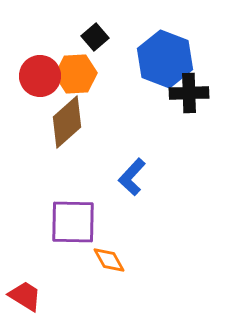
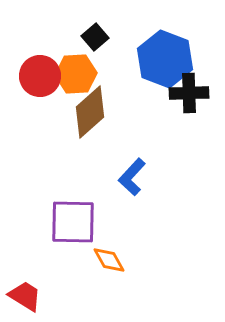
brown diamond: moved 23 px right, 10 px up
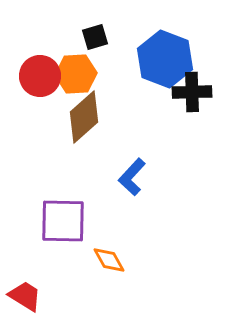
black square: rotated 24 degrees clockwise
black cross: moved 3 px right, 1 px up
brown diamond: moved 6 px left, 5 px down
purple square: moved 10 px left, 1 px up
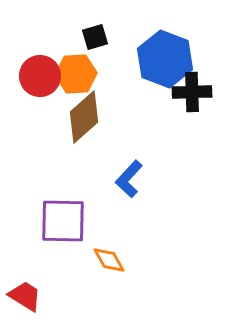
blue L-shape: moved 3 px left, 2 px down
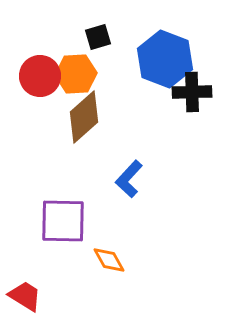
black square: moved 3 px right
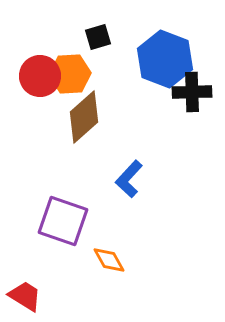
orange hexagon: moved 6 px left
purple square: rotated 18 degrees clockwise
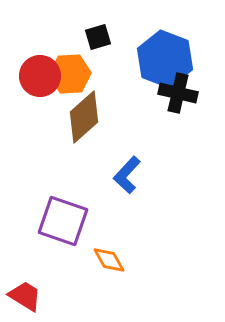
black cross: moved 14 px left, 1 px down; rotated 15 degrees clockwise
blue L-shape: moved 2 px left, 4 px up
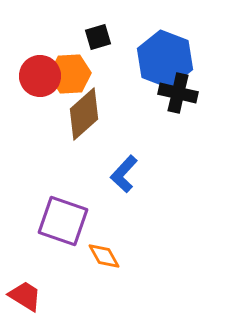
brown diamond: moved 3 px up
blue L-shape: moved 3 px left, 1 px up
orange diamond: moved 5 px left, 4 px up
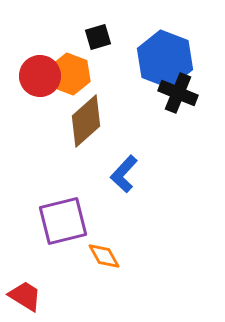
orange hexagon: rotated 24 degrees clockwise
black cross: rotated 9 degrees clockwise
brown diamond: moved 2 px right, 7 px down
purple square: rotated 33 degrees counterclockwise
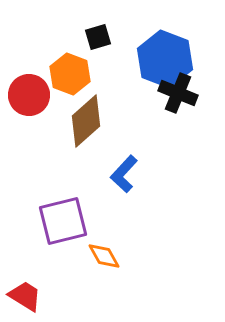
red circle: moved 11 px left, 19 px down
